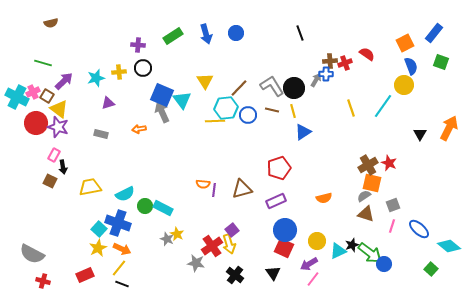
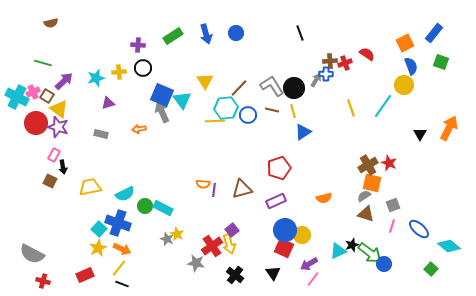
yellow circle at (317, 241): moved 15 px left, 6 px up
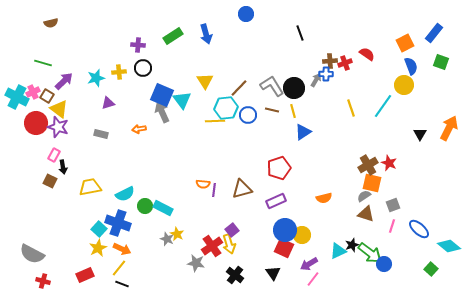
blue circle at (236, 33): moved 10 px right, 19 px up
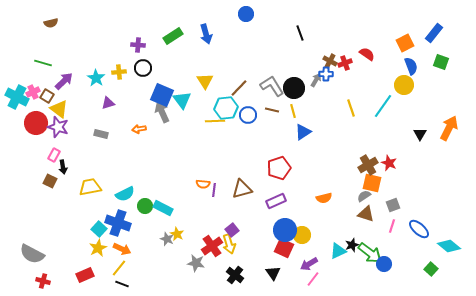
brown cross at (330, 61): rotated 32 degrees clockwise
cyan star at (96, 78): rotated 24 degrees counterclockwise
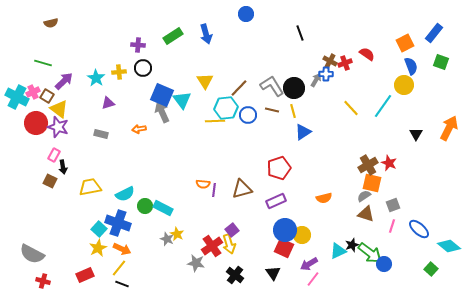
yellow line at (351, 108): rotated 24 degrees counterclockwise
black triangle at (420, 134): moved 4 px left
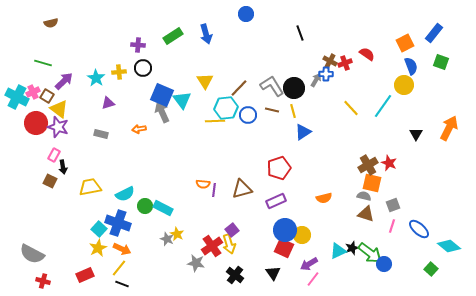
gray semicircle at (364, 196): rotated 48 degrees clockwise
black star at (352, 245): moved 3 px down
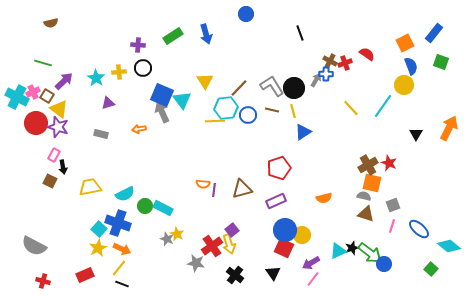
gray semicircle at (32, 254): moved 2 px right, 8 px up
purple arrow at (309, 264): moved 2 px right, 1 px up
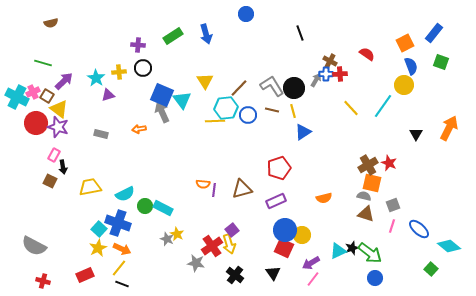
red cross at (345, 63): moved 5 px left, 11 px down; rotated 16 degrees clockwise
purple triangle at (108, 103): moved 8 px up
blue circle at (384, 264): moved 9 px left, 14 px down
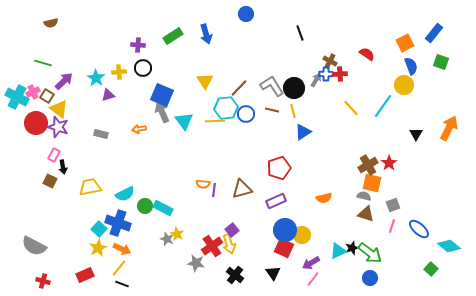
cyan triangle at (182, 100): moved 2 px right, 21 px down
blue circle at (248, 115): moved 2 px left, 1 px up
red star at (389, 163): rotated 14 degrees clockwise
blue circle at (375, 278): moved 5 px left
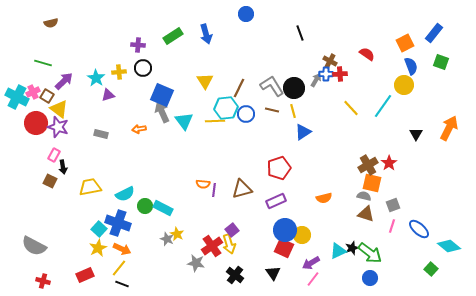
brown line at (239, 88): rotated 18 degrees counterclockwise
